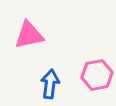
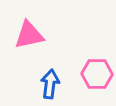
pink hexagon: moved 1 px up; rotated 12 degrees clockwise
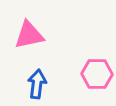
blue arrow: moved 13 px left
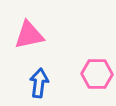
blue arrow: moved 2 px right, 1 px up
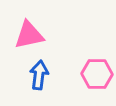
blue arrow: moved 8 px up
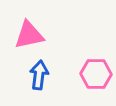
pink hexagon: moved 1 px left
